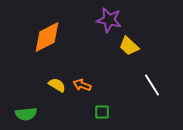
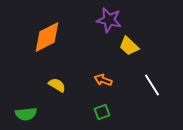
orange arrow: moved 21 px right, 5 px up
green square: rotated 21 degrees counterclockwise
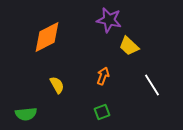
orange arrow: moved 4 px up; rotated 90 degrees clockwise
yellow semicircle: rotated 30 degrees clockwise
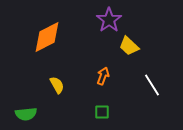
purple star: rotated 25 degrees clockwise
green square: rotated 21 degrees clockwise
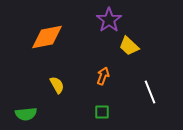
orange diamond: rotated 16 degrees clockwise
white line: moved 2 px left, 7 px down; rotated 10 degrees clockwise
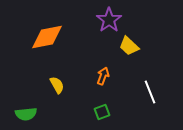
green square: rotated 21 degrees counterclockwise
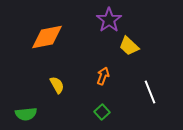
green square: rotated 21 degrees counterclockwise
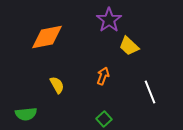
green square: moved 2 px right, 7 px down
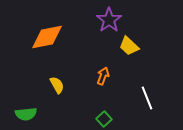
white line: moved 3 px left, 6 px down
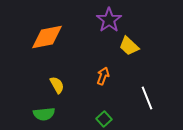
green semicircle: moved 18 px right
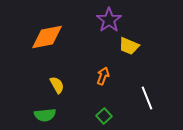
yellow trapezoid: rotated 20 degrees counterclockwise
green semicircle: moved 1 px right, 1 px down
green square: moved 3 px up
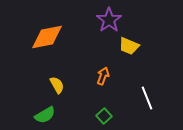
green semicircle: rotated 25 degrees counterclockwise
